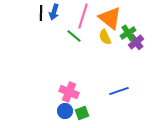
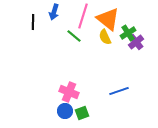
black line: moved 8 px left, 9 px down
orange triangle: moved 2 px left, 1 px down
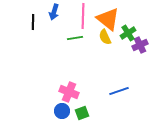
pink line: rotated 15 degrees counterclockwise
green line: moved 1 px right, 2 px down; rotated 49 degrees counterclockwise
purple cross: moved 4 px right, 3 px down; rotated 14 degrees clockwise
blue circle: moved 3 px left
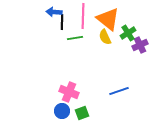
blue arrow: rotated 77 degrees clockwise
black line: moved 29 px right
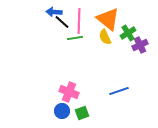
pink line: moved 4 px left, 5 px down
black line: rotated 49 degrees counterclockwise
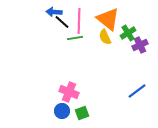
blue line: moved 18 px right; rotated 18 degrees counterclockwise
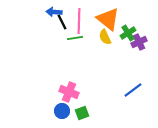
black line: rotated 21 degrees clockwise
purple cross: moved 1 px left, 3 px up
blue line: moved 4 px left, 1 px up
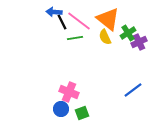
pink line: rotated 55 degrees counterclockwise
blue circle: moved 1 px left, 2 px up
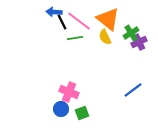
green cross: moved 3 px right
